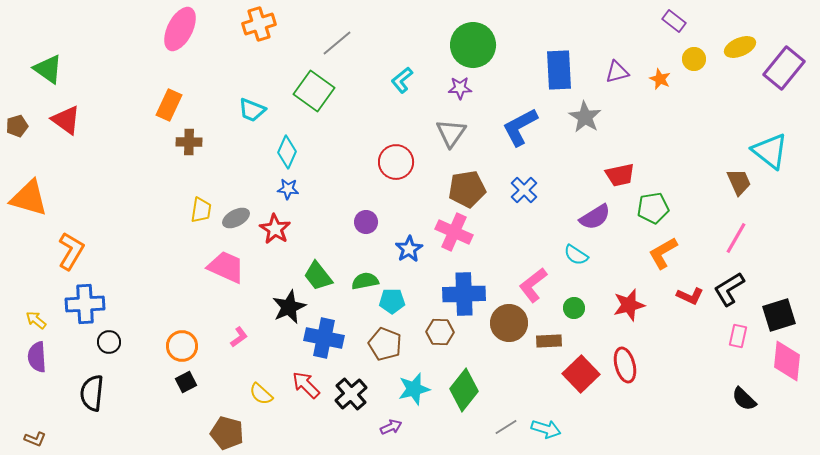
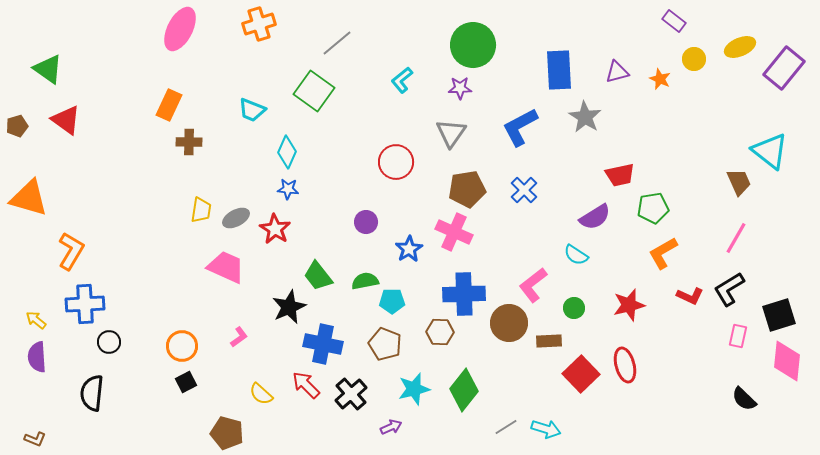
blue cross at (324, 338): moved 1 px left, 6 px down
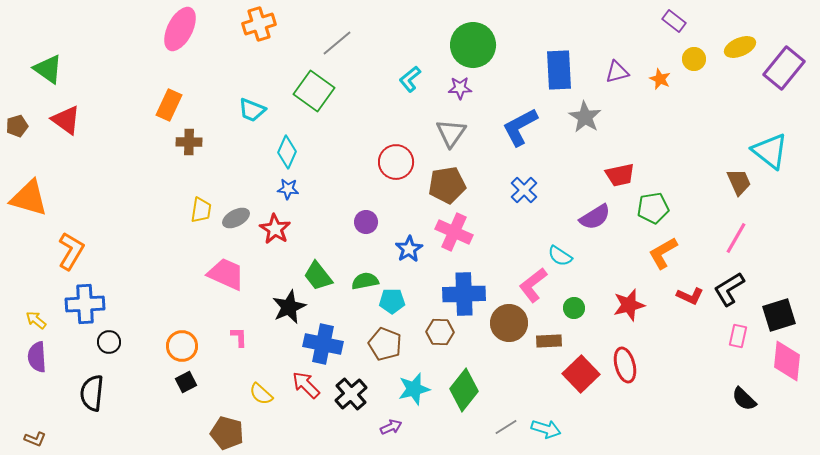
cyan L-shape at (402, 80): moved 8 px right, 1 px up
brown pentagon at (467, 189): moved 20 px left, 4 px up
cyan semicircle at (576, 255): moved 16 px left, 1 px down
pink trapezoid at (226, 267): moved 7 px down
pink L-shape at (239, 337): rotated 55 degrees counterclockwise
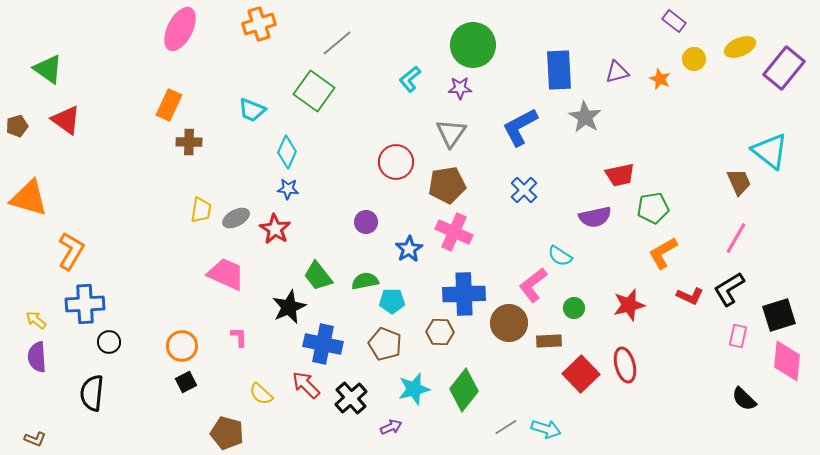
purple semicircle at (595, 217): rotated 20 degrees clockwise
black cross at (351, 394): moved 4 px down
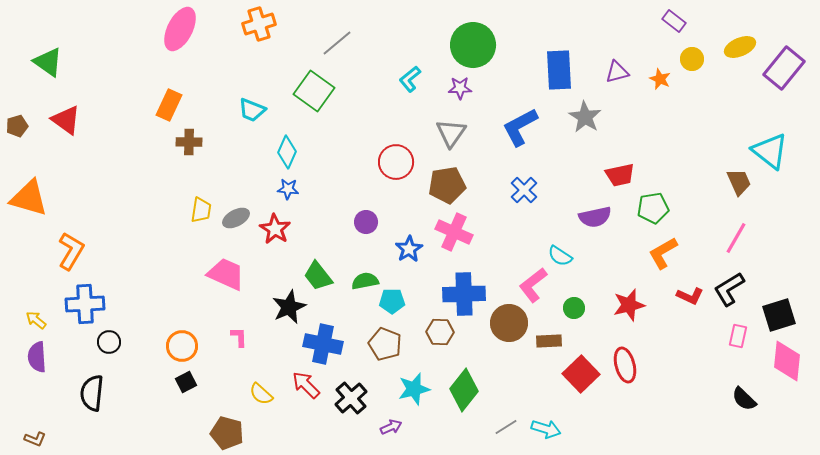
yellow circle at (694, 59): moved 2 px left
green triangle at (48, 69): moved 7 px up
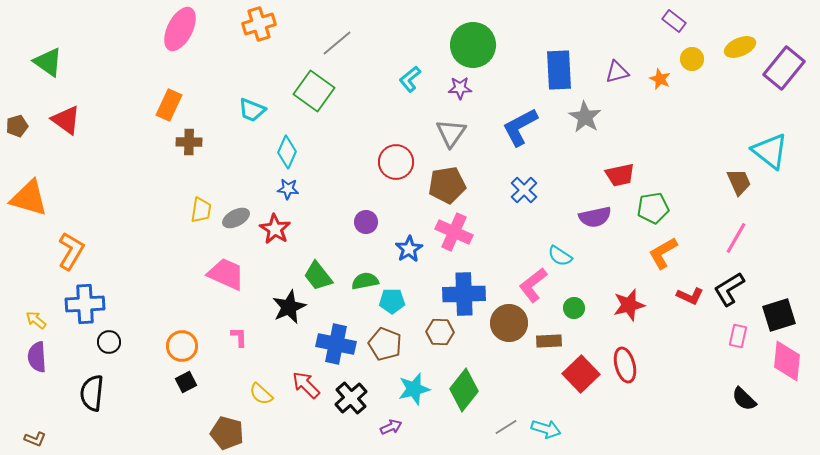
blue cross at (323, 344): moved 13 px right
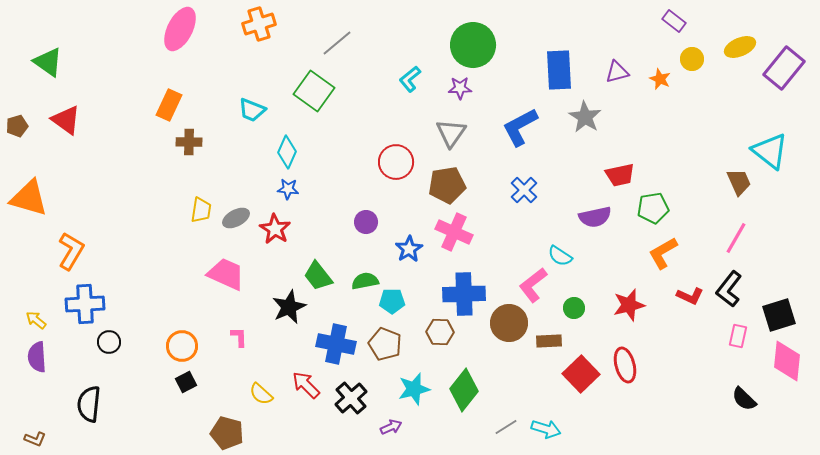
black L-shape at (729, 289): rotated 21 degrees counterclockwise
black semicircle at (92, 393): moved 3 px left, 11 px down
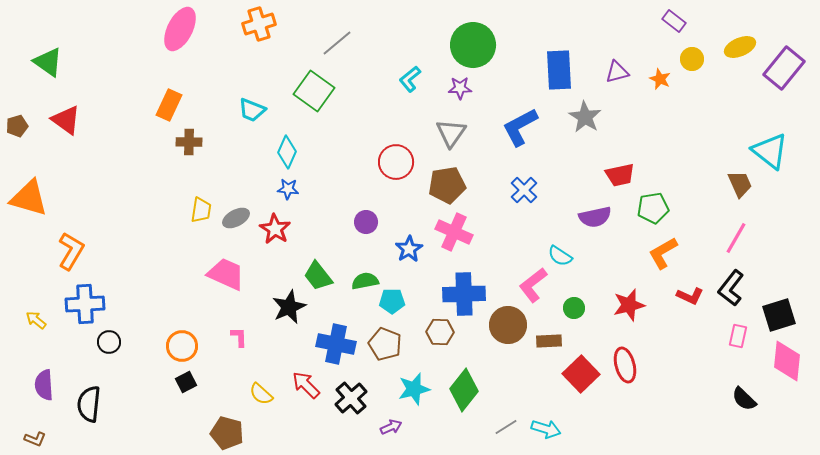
brown trapezoid at (739, 182): moved 1 px right, 2 px down
black L-shape at (729, 289): moved 2 px right, 1 px up
brown circle at (509, 323): moved 1 px left, 2 px down
purple semicircle at (37, 357): moved 7 px right, 28 px down
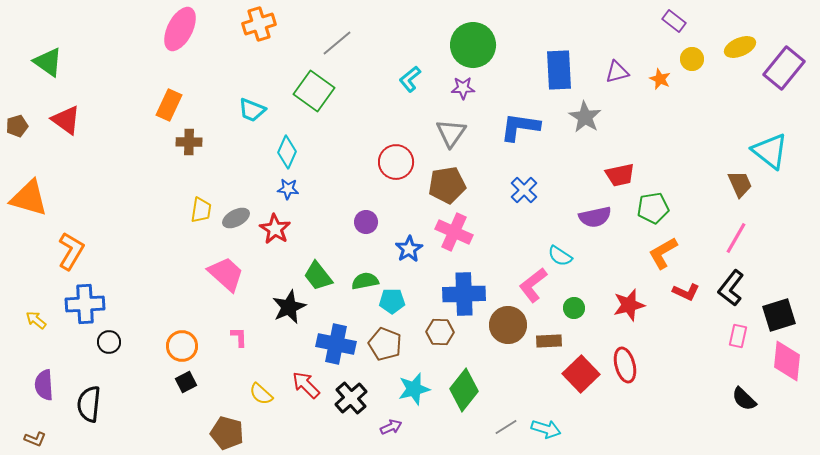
purple star at (460, 88): moved 3 px right
blue L-shape at (520, 127): rotated 36 degrees clockwise
pink trapezoid at (226, 274): rotated 18 degrees clockwise
red L-shape at (690, 296): moved 4 px left, 4 px up
